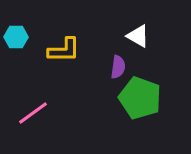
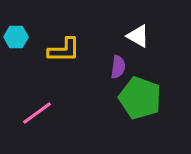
pink line: moved 4 px right
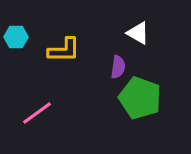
white triangle: moved 3 px up
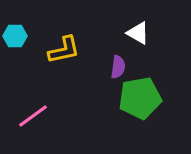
cyan hexagon: moved 1 px left, 1 px up
yellow L-shape: rotated 12 degrees counterclockwise
green pentagon: rotated 30 degrees counterclockwise
pink line: moved 4 px left, 3 px down
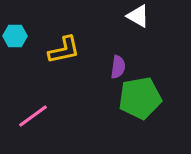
white triangle: moved 17 px up
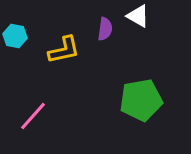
cyan hexagon: rotated 10 degrees clockwise
purple semicircle: moved 13 px left, 38 px up
green pentagon: moved 1 px right, 2 px down
pink line: rotated 12 degrees counterclockwise
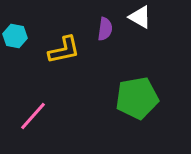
white triangle: moved 2 px right, 1 px down
green pentagon: moved 4 px left, 2 px up
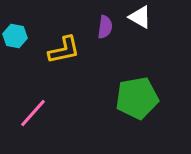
purple semicircle: moved 2 px up
pink line: moved 3 px up
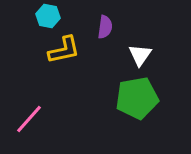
white triangle: moved 38 px down; rotated 35 degrees clockwise
cyan hexagon: moved 33 px right, 20 px up
pink line: moved 4 px left, 6 px down
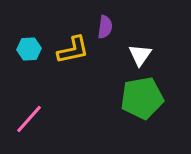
cyan hexagon: moved 19 px left, 33 px down; rotated 15 degrees counterclockwise
yellow L-shape: moved 9 px right
green pentagon: moved 5 px right
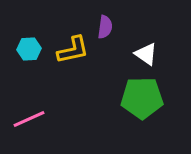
white triangle: moved 6 px right, 1 px up; rotated 30 degrees counterclockwise
green pentagon: rotated 9 degrees clockwise
pink line: rotated 24 degrees clockwise
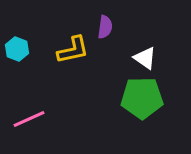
cyan hexagon: moved 12 px left; rotated 25 degrees clockwise
white triangle: moved 1 px left, 4 px down
